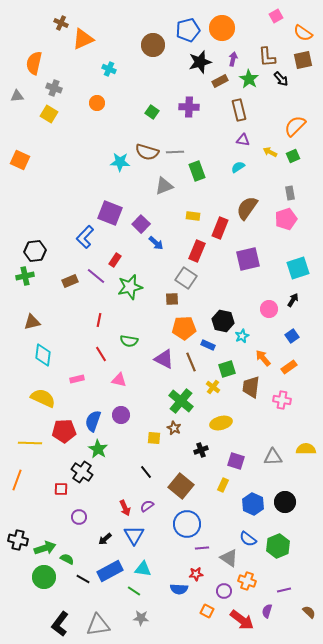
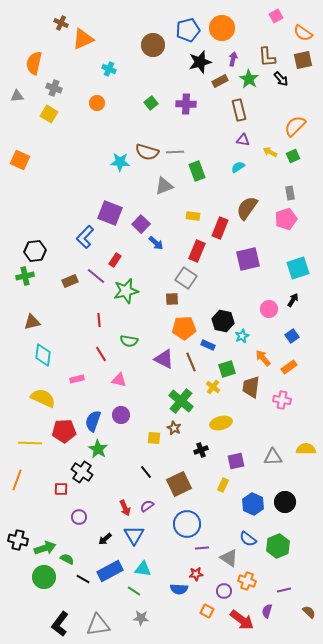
purple cross at (189, 107): moved 3 px left, 3 px up
green square at (152, 112): moved 1 px left, 9 px up; rotated 16 degrees clockwise
green star at (130, 287): moved 4 px left, 4 px down
red line at (99, 320): rotated 16 degrees counterclockwise
purple square at (236, 461): rotated 30 degrees counterclockwise
brown square at (181, 486): moved 2 px left, 2 px up; rotated 25 degrees clockwise
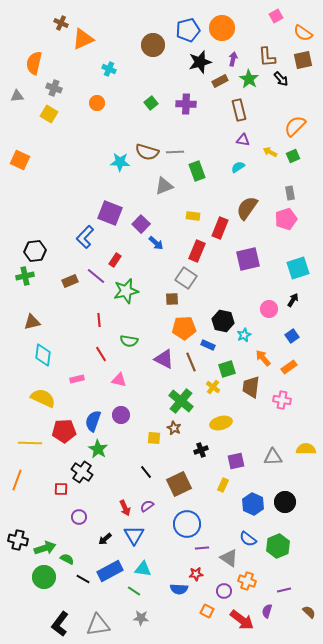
cyan star at (242, 336): moved 2 px right, 1 px up
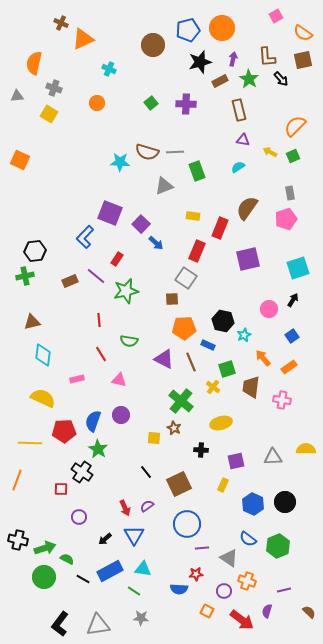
red rectangle at (115, 260): moved 2 px right, 1 px up
black cross at (201, 450): rotated 24 degrees clockwise
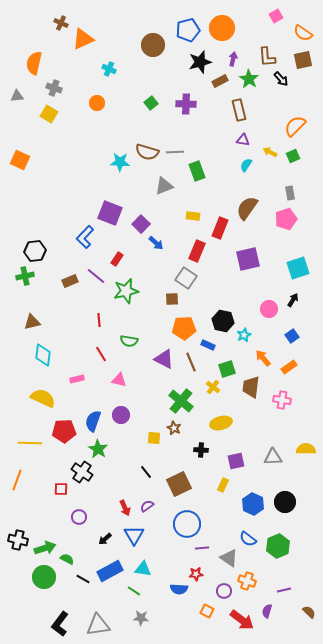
cyan semicircle at (238, 167): moved 8 px right, 2 px up; rotated 24 degrees counterclockwise
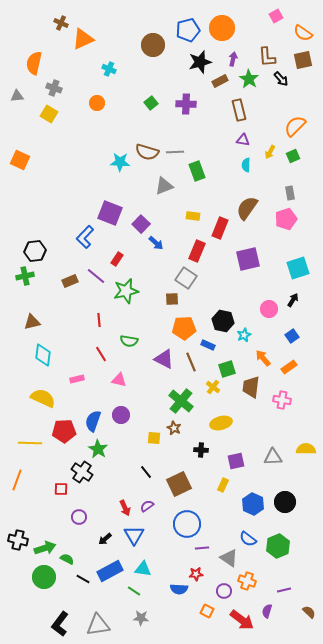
yellow arrow at (270, 152): rotated 88 degrees counterclockwise
cyan semicircle at (246, 165): rotated 32 degrees counterclockwise
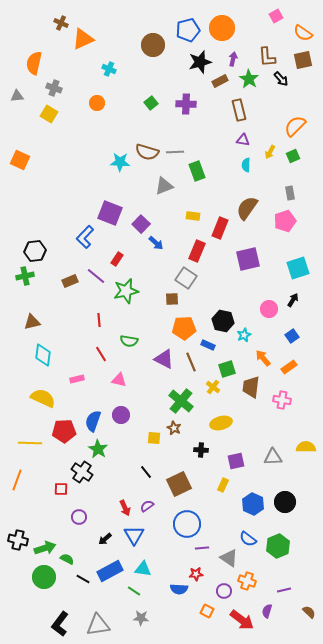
pink pentagon at (286, 219): moved 1 px left, 2 px down
yellow semicircle at (306, 449): moved 2 px up
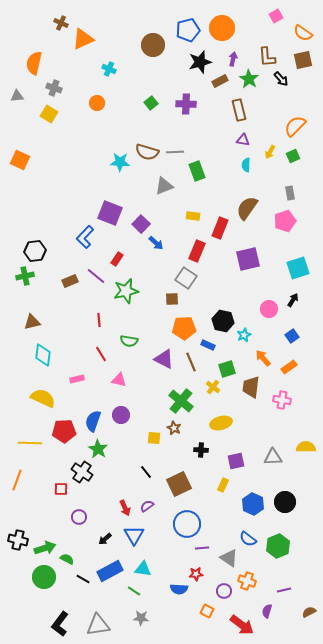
brown semicircle at (309, 612): rotated 72 degrees counterclockwise
red arrow at (242, 620): moved 5 px down
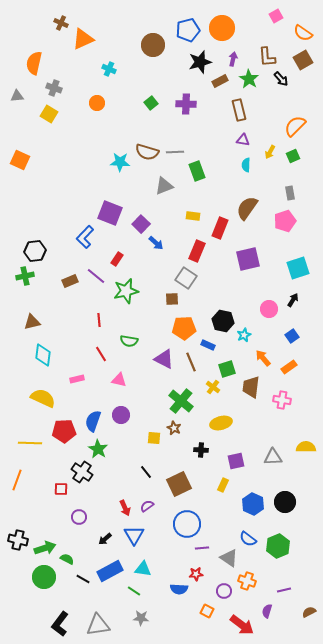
brown square at (303, 60): rotated 18 degrees counterclockwise
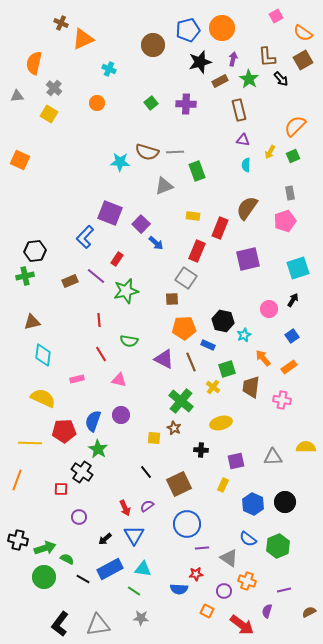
gray cross at (54, 88): rotated 21 degrees clockwise
blue rectangle at (110, 571): moved 2 px up
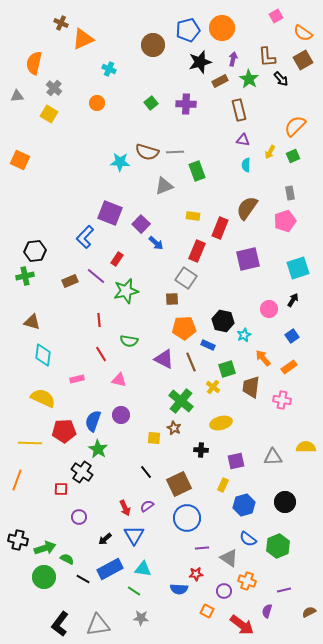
brown triangle at (32, 322): rotated 30 degrees clockwise
blue hexagon at (253, 504): moved 9 px left, 1 px down; rotated 20 degrees clockwise
blue circle at (187, 524): moved 6 px up
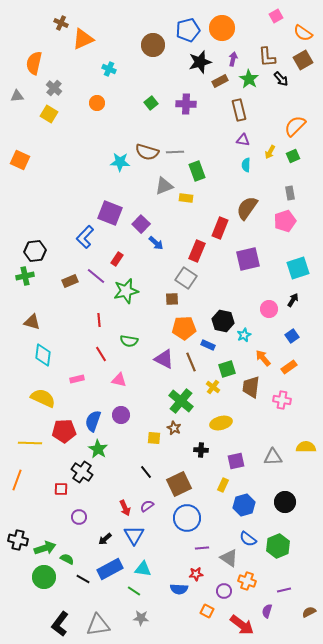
yellow rectangle at (193, 216): moved 7 px left, 18 px up
